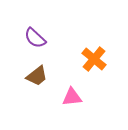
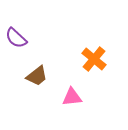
purple semicircle: moved 19 px left
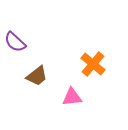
purple semicircle: moved 1 px left, 4 px down
orange cross: moved 1 px left, 5 px down
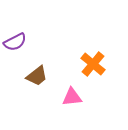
purple semicircle: rotated 70 degrees counterclockwise
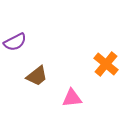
orange cross: moved 13 px right
pink triangle: moved 1 px down
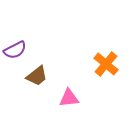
purple semicircle: moved 8 px down
pink triangle: moved 3 px left
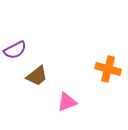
orange cross: moved 2 px right, 5 px down; rotated 25 degrees counterclockwise
pink triangle: moved 2 px left, 4 px down; rotated 15 degrees counterclockwise
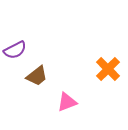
orange cross: rotated 30 degrees clockwise
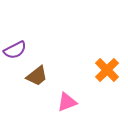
orange cross: moved 1 px left, 1 px down
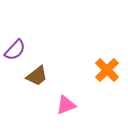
purple semicircle: rotated 20 degrees counterclockwise
pink triangle: moved 1 px left, 3 px down
